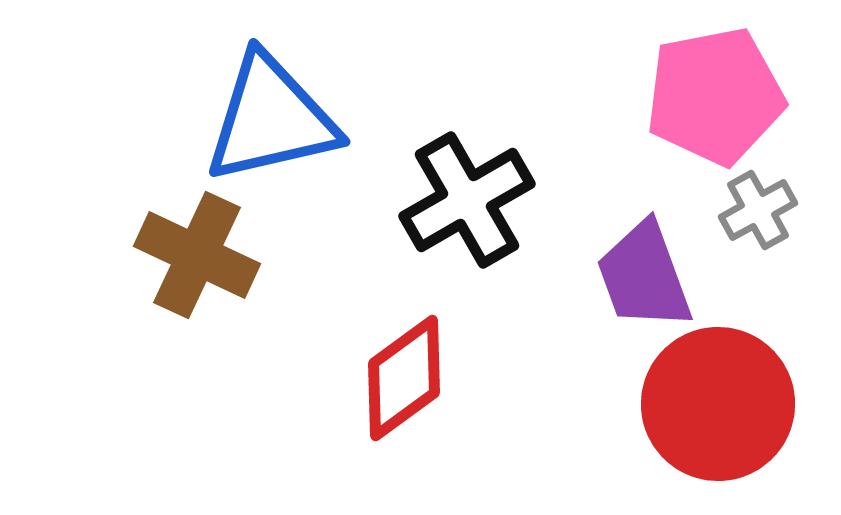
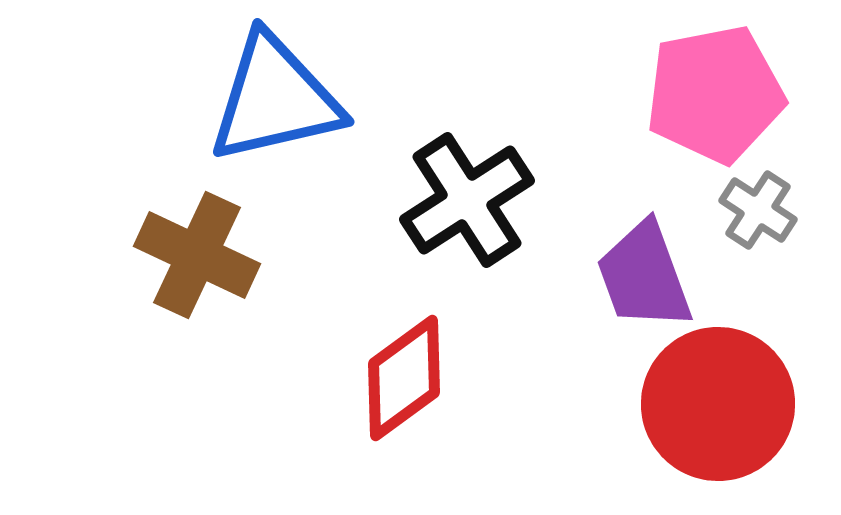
pink pentagon: moved 2 px up
blue triangle: moved 4 px right, 20 px up
black cross: rotated 3 degrees counterclockwise
gray cross: rotated 28 degrees counterclockwise
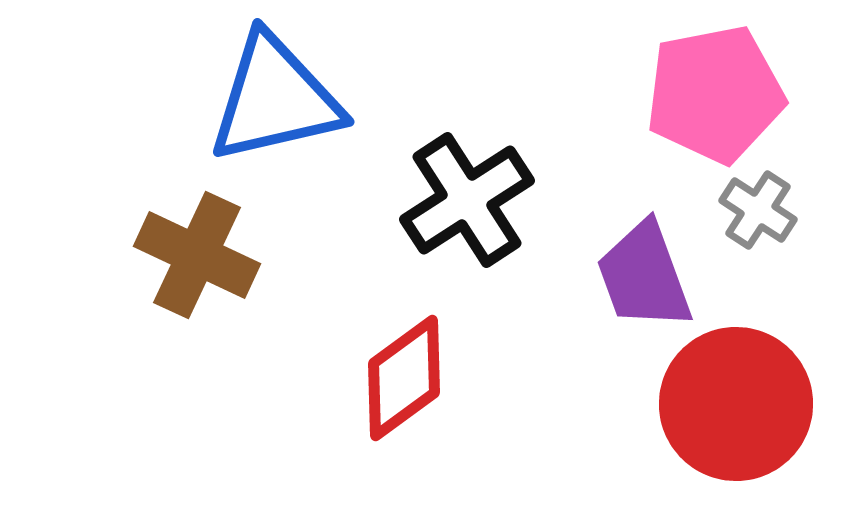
red circle: moved 18 px right
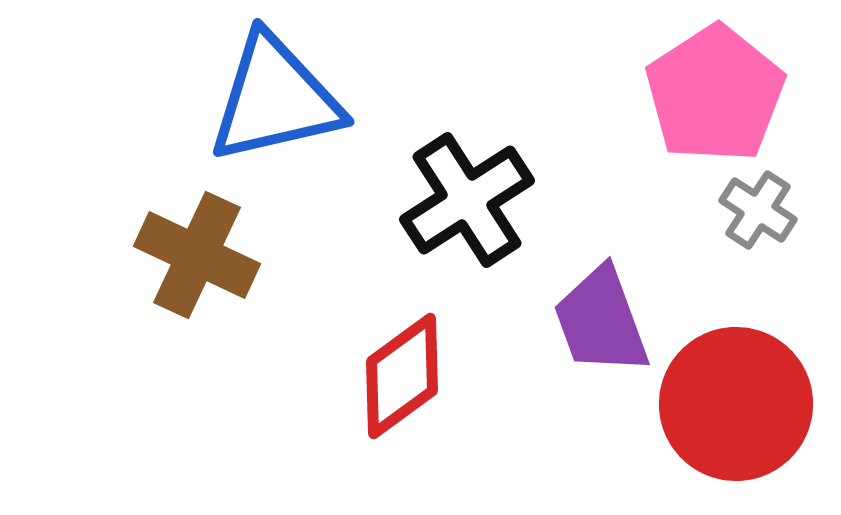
pink pentagon: rotated 22 degrees counterclockwise
purple trapezoid: moved 43 px left, 45 px down
red diamond: moved 2 px left, 2 px up
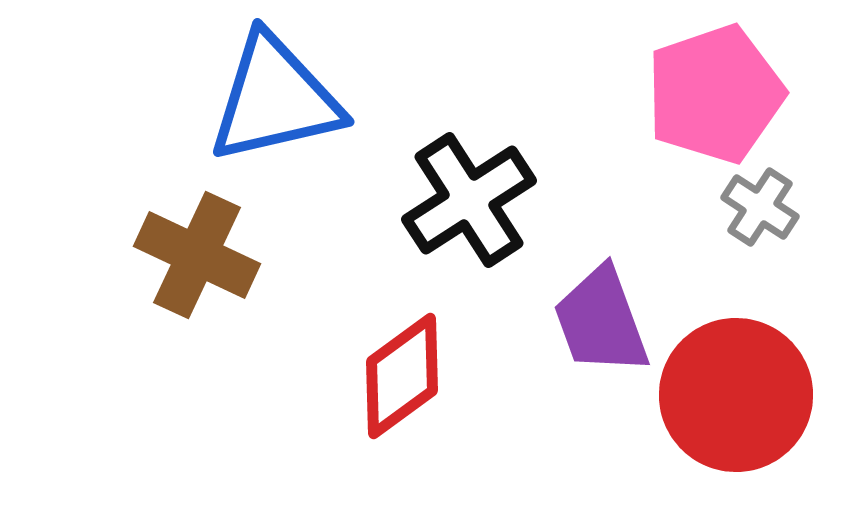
pink pentagon: rotated 14 degrees clockwise
black cross: moved 2 px right
gray cross: moved 2 px right, 3 px up
red circle: moved 9 px up
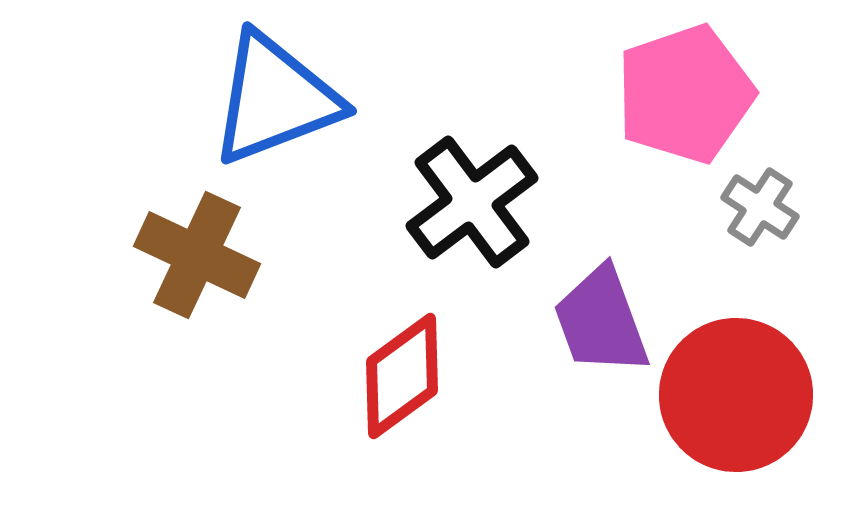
pink pentagon: moved 30 px left
blue triangle: rotated 8 degrees counterclockwise
black cross: moved 3 px right, 2 px down; rotated 4 degrees counterclockwise
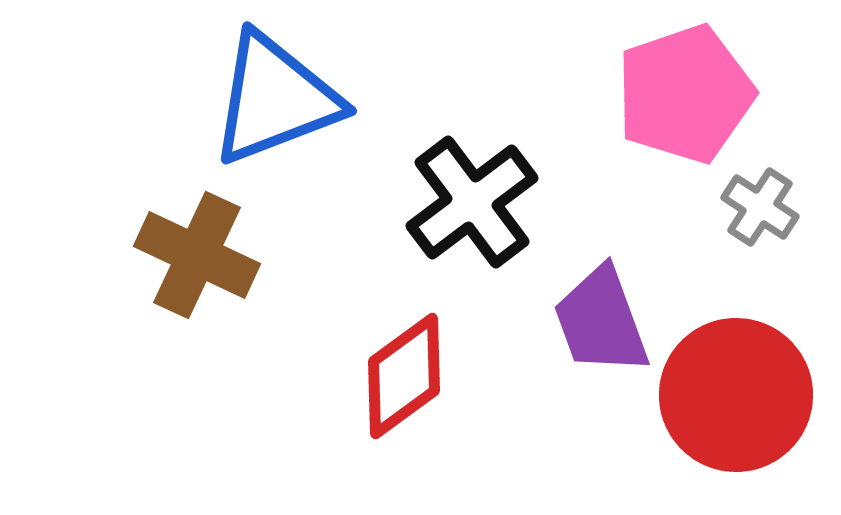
red diamond: moved 2 px right
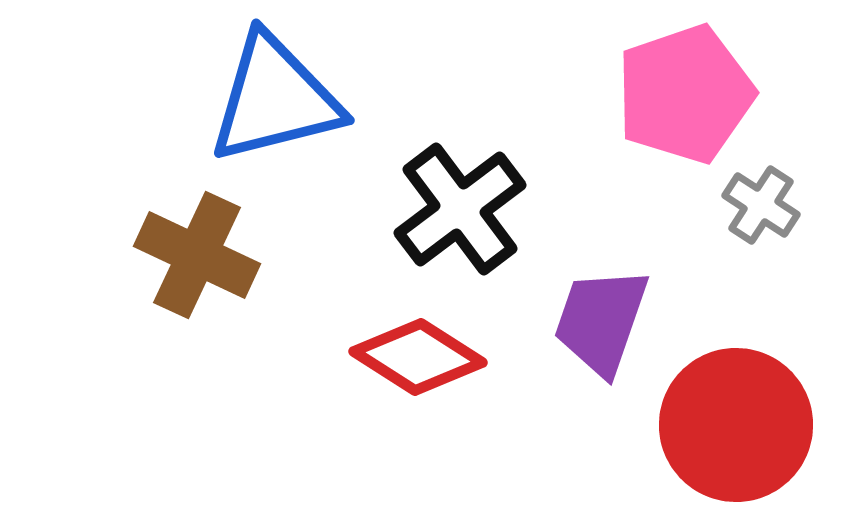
blue triangle: rotated 7 degrees clockwise
black cross: moved 12 px left, 7 px down
gray cross: moved 1 px right, 2 px up
purple trapezoid: rotated 39 degrees clockwise
red diamond: moved 14 px right, 19 px up; rotated 69 degrees clockwise
red circle: moved 30 px down
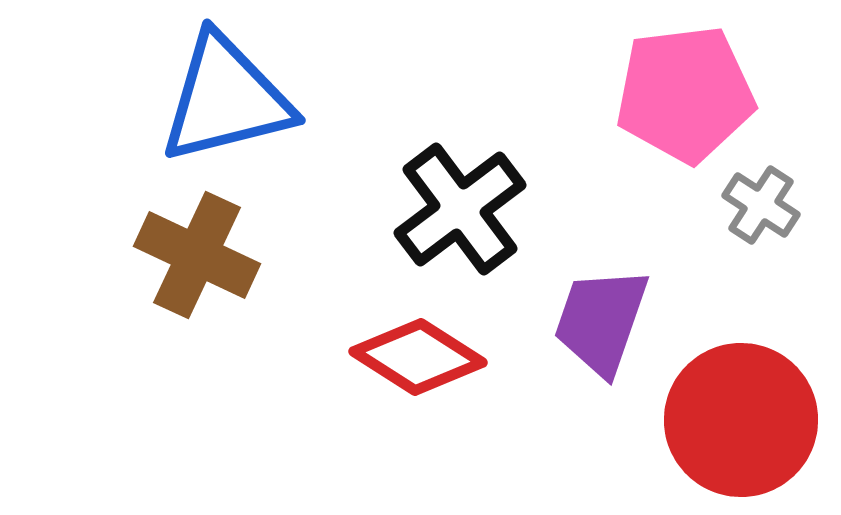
pink pentagon: rotated 12 degrees clockwise
blue triangle: moved 49 px left
red circle: moved 5 px right, 5 px up
